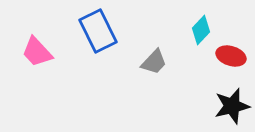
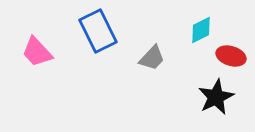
cyan diamond: rotated 20 degrees clockwise
gray trapezoid: moved 2 px left, 4 px up
black star: moved 16 px left, 9 px up; rotated 12 degrees counterclockwise
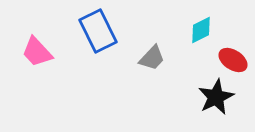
red ellipse: moved 2 px right, 4 px down; rotated 16 degrees clockwise
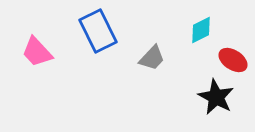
black star: rotated 18 degrees counterclockwise
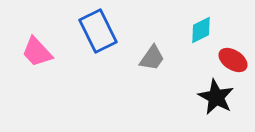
gray trapezoid: rotated 8 degrees counterclockwise
